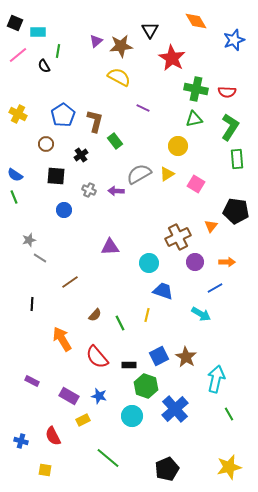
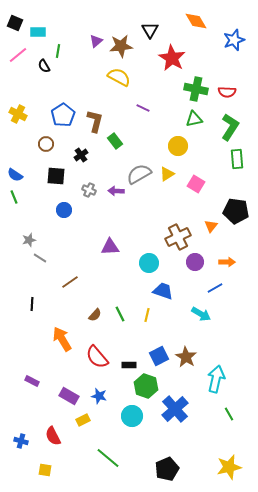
green line at (120, 323): moved 9 px up
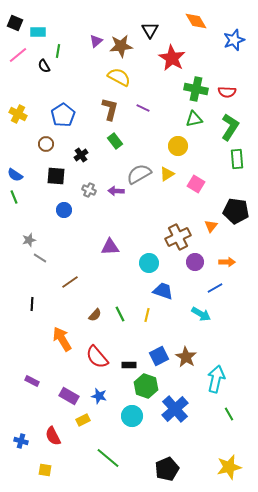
brown L-shape at (95, 121): moved 15 px right, 12 px up
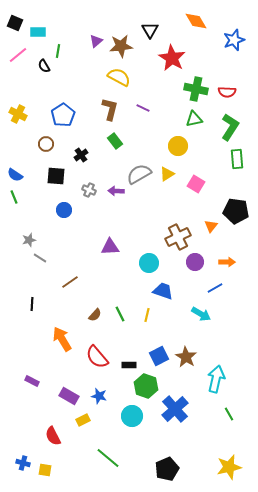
blue cross at (21, 441): moved 2 px right, 22 px down
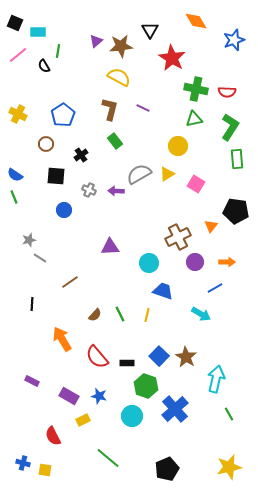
blue square at (159, 356): rotated 18 degrees counterclockwise
black rectangle at (129, 365): moved 2 px left, 2 px up
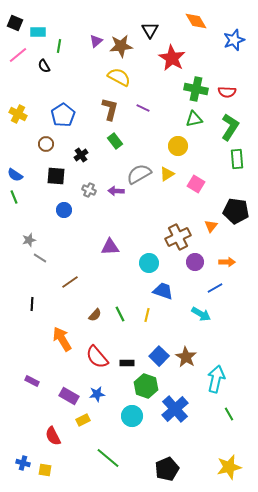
green line at (58, 51): moved 1 px right, 5 px up
blue star at (99, 396): moved 2 px left, 2 px up; rotated 21 degrees counterclockwise
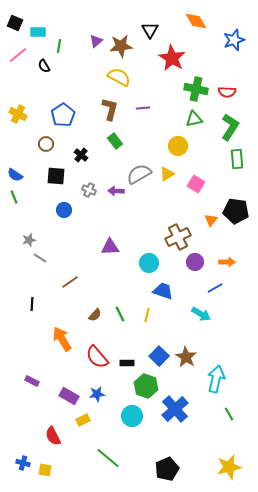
purple line at (143, 108): rotated 32 degrees counterclockwise
black cross at (81, 155): rotated 16 degrees counterclockwise
orange triangle at (211, 226): moved 6 px up
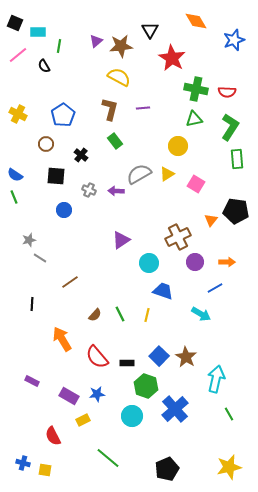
purple triangle at (110, 247): moved 11 px right, 7 px up; rotated 30 degrees counterclockwise
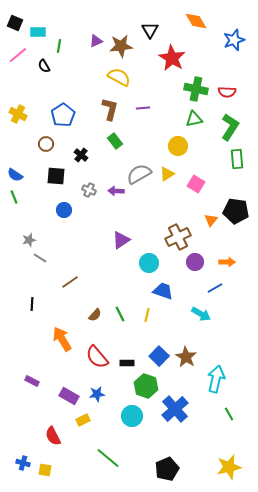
purple triangle at (96, 41): rotated 16 degrees clockwise
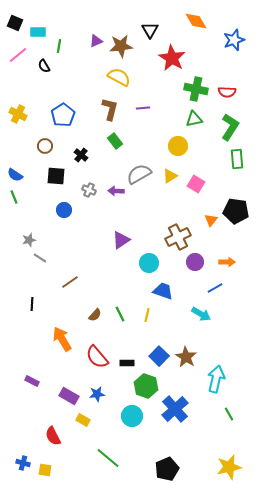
brown circle at (46, 144): moved 1 px left, 2 px down
yellow triangle at (167, 174): moved 3 px right, 2 px down
yellow rectangle at (83, 420): rotated 56 degrees clockwise
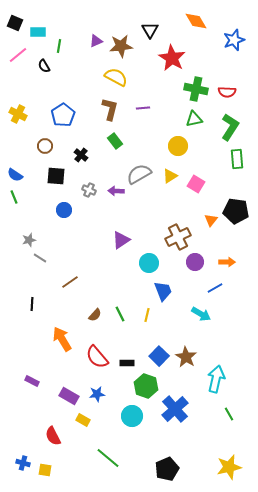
yellow semicircle at (119, 77): moved 3 px left
blue trapezoid at (163, 291): rotated 50 degrees clockwise
